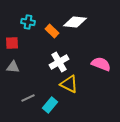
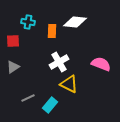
orange rectangle: rotated 48 degrees clockwise
red square: moved 1 px right, 2 px up
gray triangle: rotated 40 degrees counterclockwise
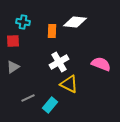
cyan cross: moved 5 px left
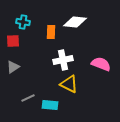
orange rectangle: moved 1 px left, 1 px down
white cross: moved 4 px right, 2 px up; rotated 18 degrees clockwise
cyan rectangle: rotated 56 degrees clockwise
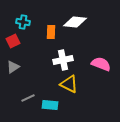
red square: rotated 24 degrees counterclockwise
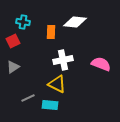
yellow triangle: moved 12 px left
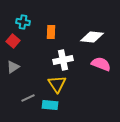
white diamond: moved 17 px right, 15 px down
red square: rotated 24 degrees counterclockwise
yellow triangle: rotated 30 degrees clockwise
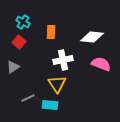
cyan cross: rotated 24 degrees clockwise
red square: moved 6 px right, 1 px down
